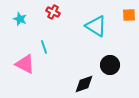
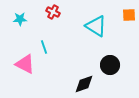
cyan star: rotated 24 degrees counterclockwise
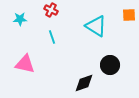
red cross: moved 2 px left, 2 px up
cyan line: moved 8 px right, 10 px up
pink triangle: rotated 15 degrees counterclockwise
black diamond: moved 1 px up
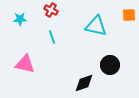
cyan triangle: rotated 20 degrees counterclockwise
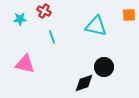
red cross: moved 7 px left, 1 px down
black circle: moved 6 px left, 2 px down
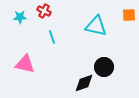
cyan star: moved 2 px up
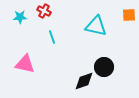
black diamond: moved 2 px up
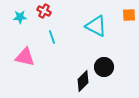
cyan triangle: rotated 15 degrees clockwise
pink triangle: moved 7 px up
black diamond: moved 1 px left; rotated 25 degrees counterclockwise
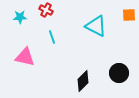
red cross: moved 2 px right, 1 px up
black circle: moved 15 px right, 6 px down
